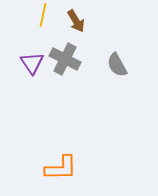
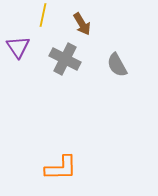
brown arrow: moved 6 px right, 3 px down
purple triangle: moved 14 px left, 16 px up
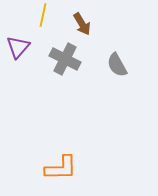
purple triangle: rotated 15 degrees clockwise
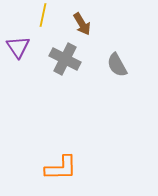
purple triangle: rotated 15 degrees counterclockwise
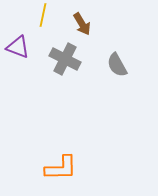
purple triangle: rotated 35 degrees counterclockwise
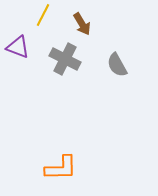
yellow line: rotated 15 degrees clockwise
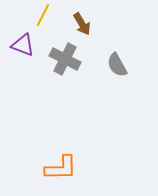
purple triangle: moved 5 px right, 2 px up
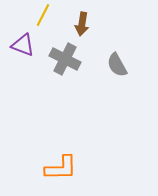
brown arrow: rotated 40 degrees clockwise
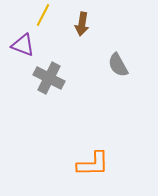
gray cross: moved 16 px left, 19 px down
gray semicircle: moved 1 px right
orange L-shape: moved 32 px right, 4 px up
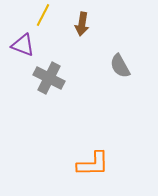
gray semicircle: moved 2 px right, 1 px down
